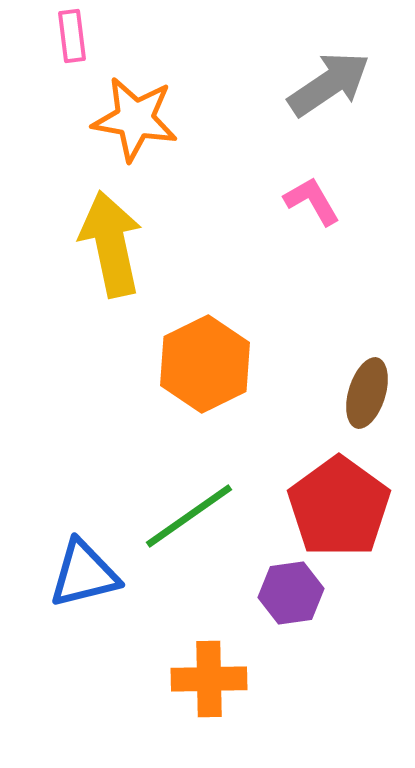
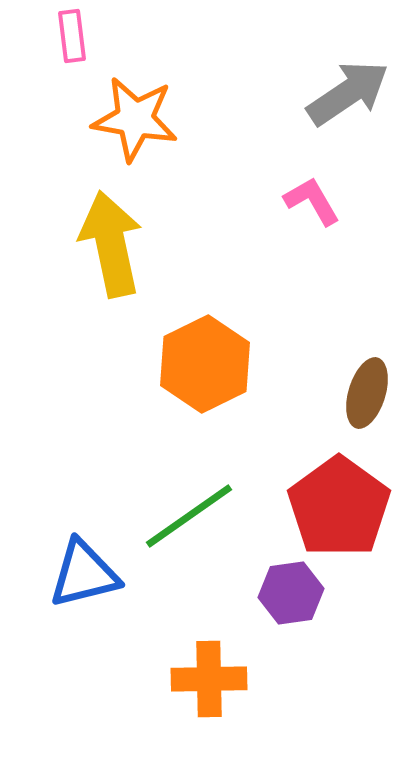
gray arrow: moved 19 px right, 9 px down
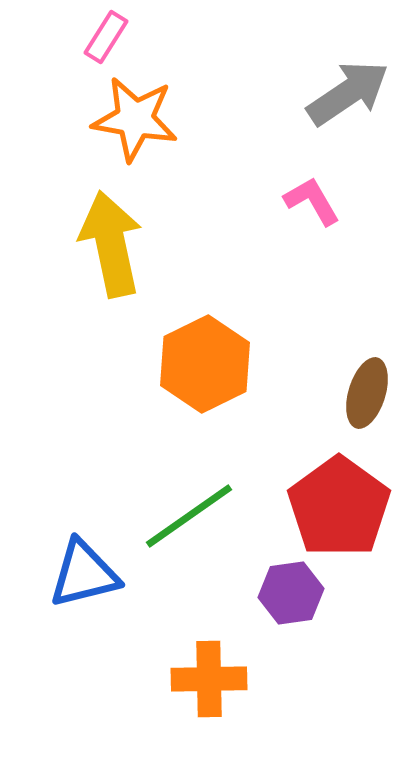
pink rectangle: moved 34 px right, 1 px down; rotated 39 degrees clockwise
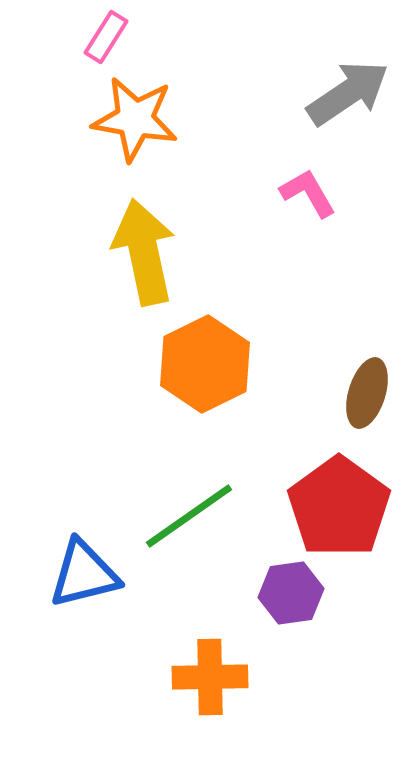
pink L-shape: moved 4 px left, 8 px up
yellow arrow: moved 33 px right, 8 px down
orange cross: moved 1 px right, 2 px up
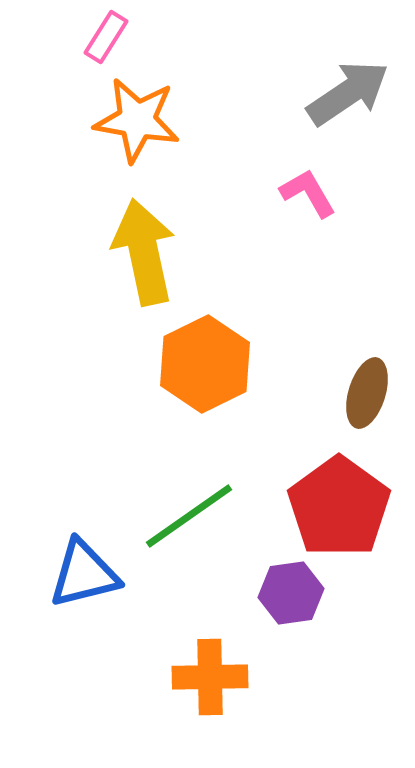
orange star: moved 2 px right, 1 px down
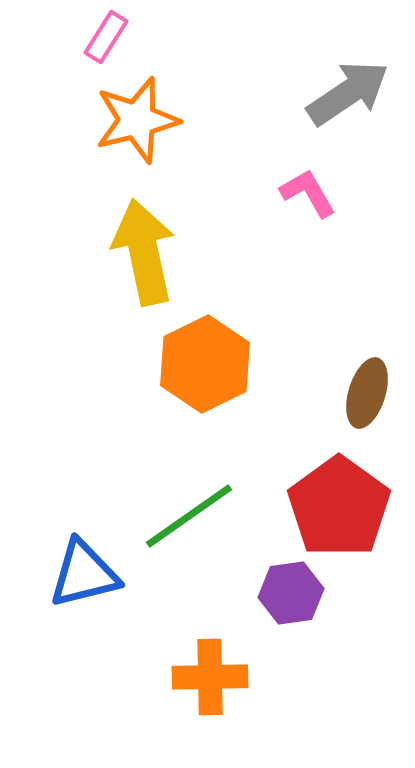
orange star: rotated 24 degrees counterclockwise
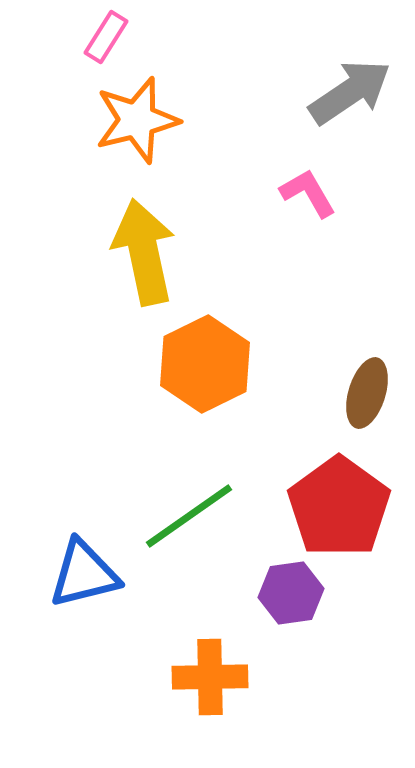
gray arrow: moved 2 px right, 1 px up
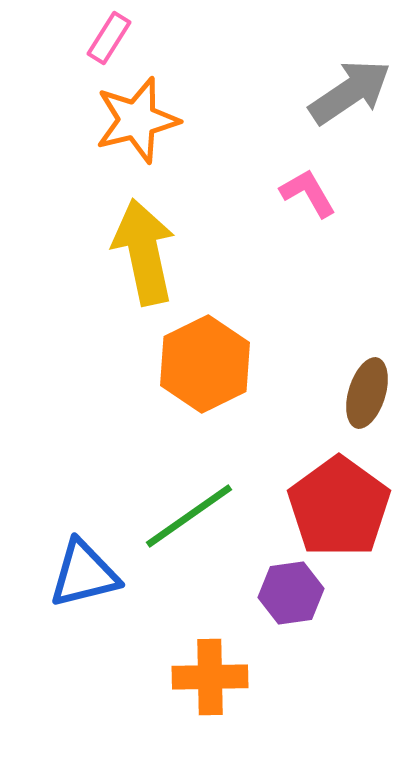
pink rectangle: moved 3 px right, 1 px down
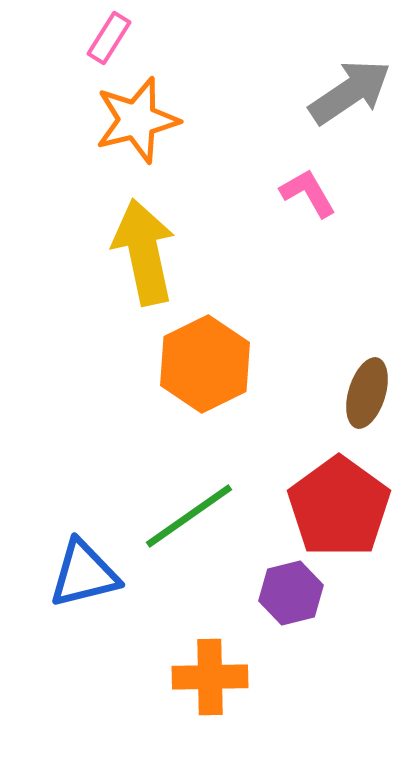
purple hexagon: rotated 6 degrees counterclockwise
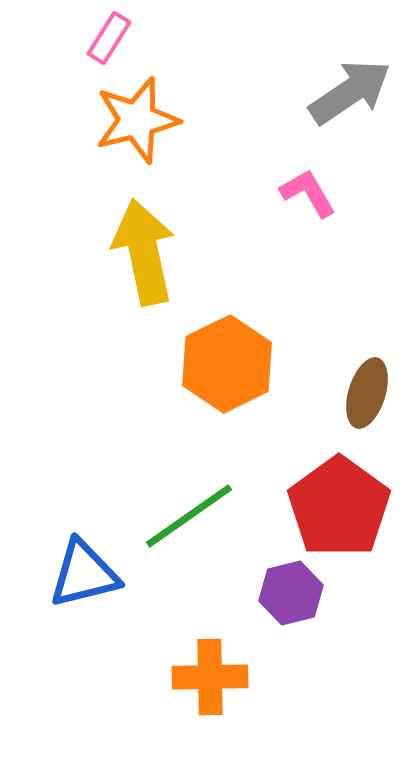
orange hexagon: moved 22 px right
